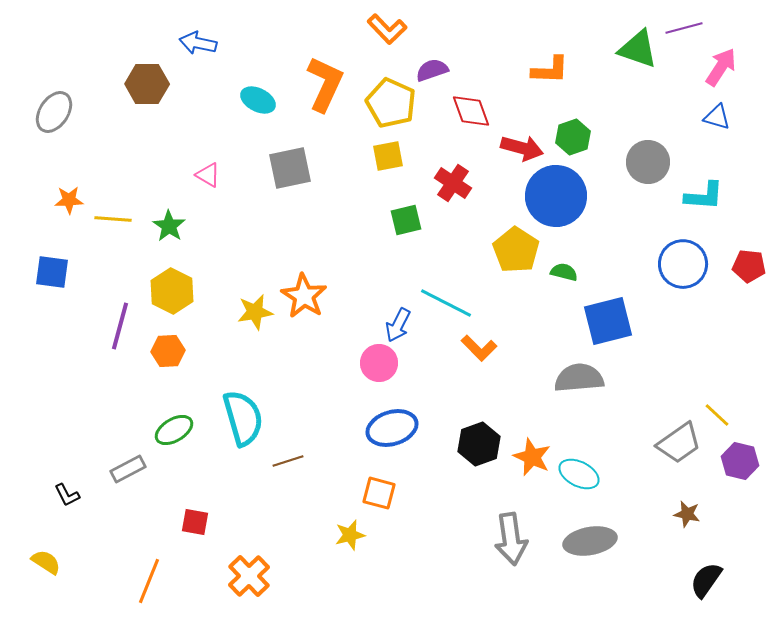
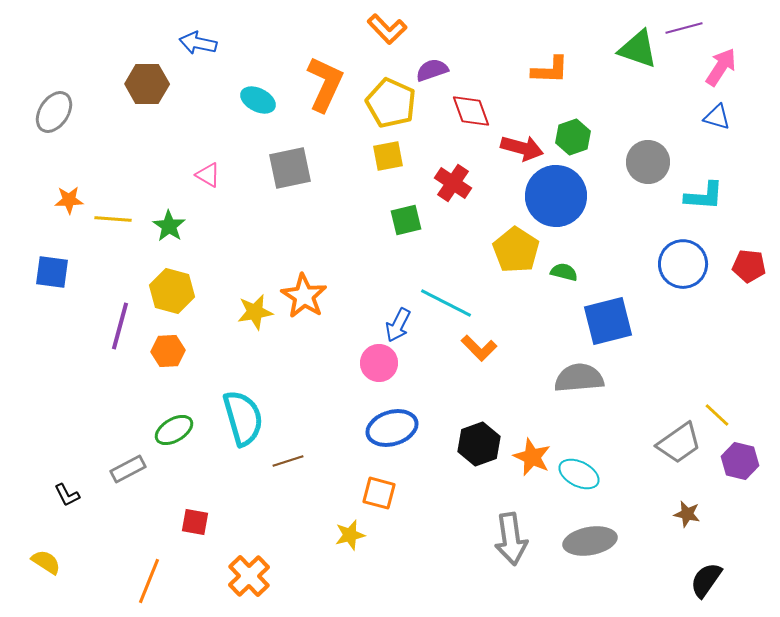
yellow hexagon at (172, 291): rotated 12 degrees counterclockwise
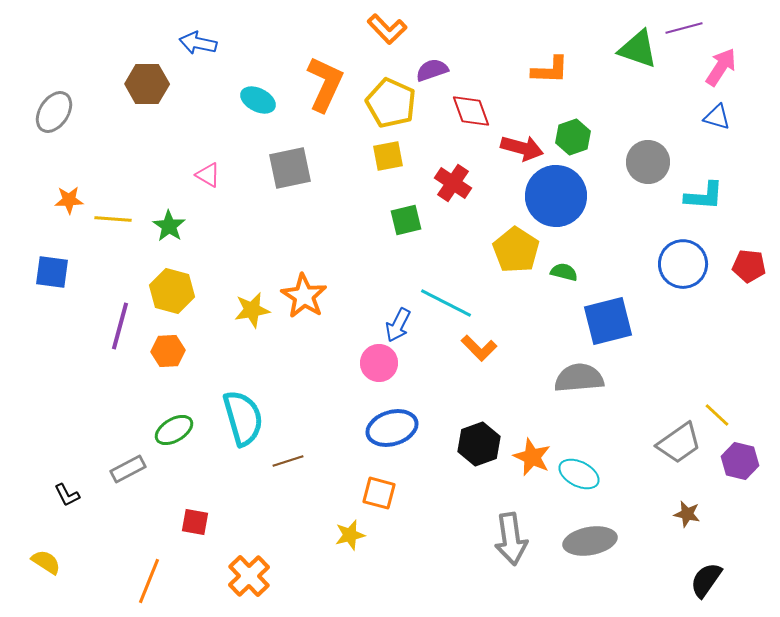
yellow star at (255, 312): moved 3 px left, 2 px up
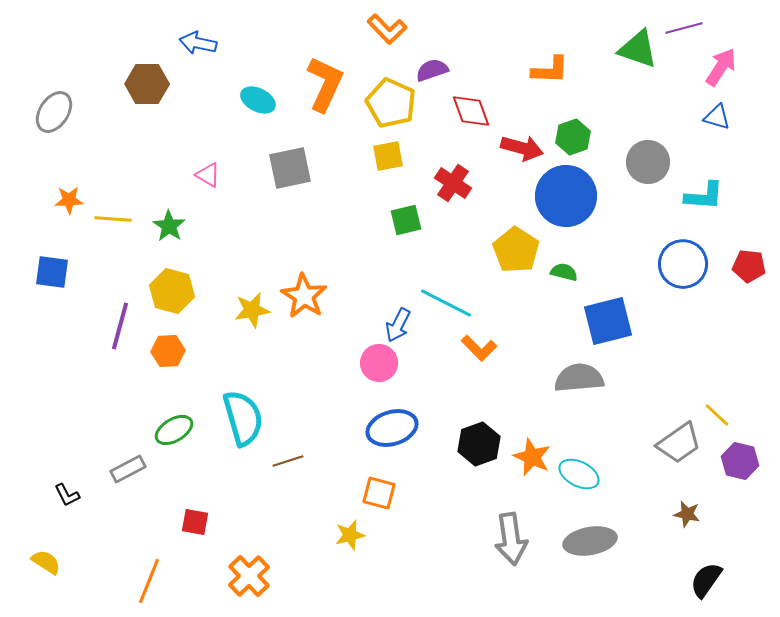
blue circle at (556, 196): moved 10 px right
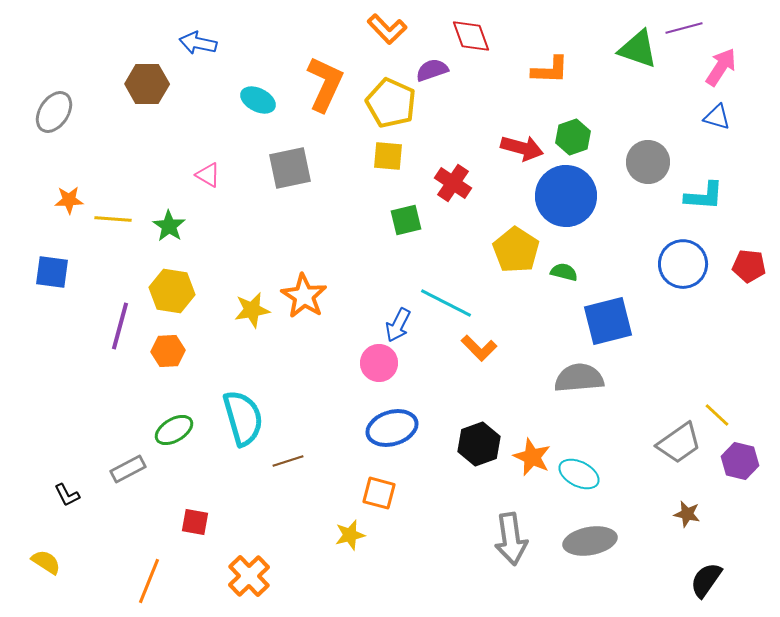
red diamond at (471, 111): moved 75 px up
yellow square at (388, 156): rotated 16 degrees clockwise
yellow hexagon at (172, 291): rotated 6 degrees counterclockwise
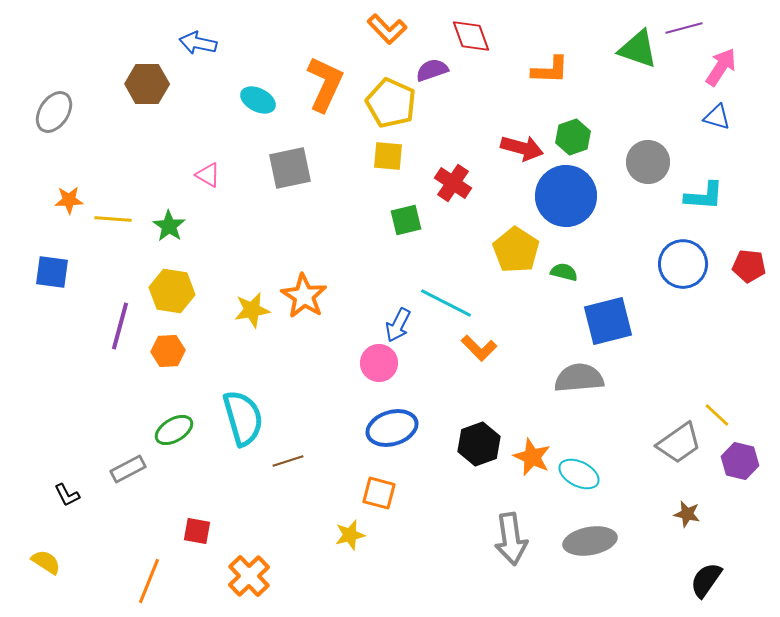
red square at (195, 522): moved 2 px right, 9 px down
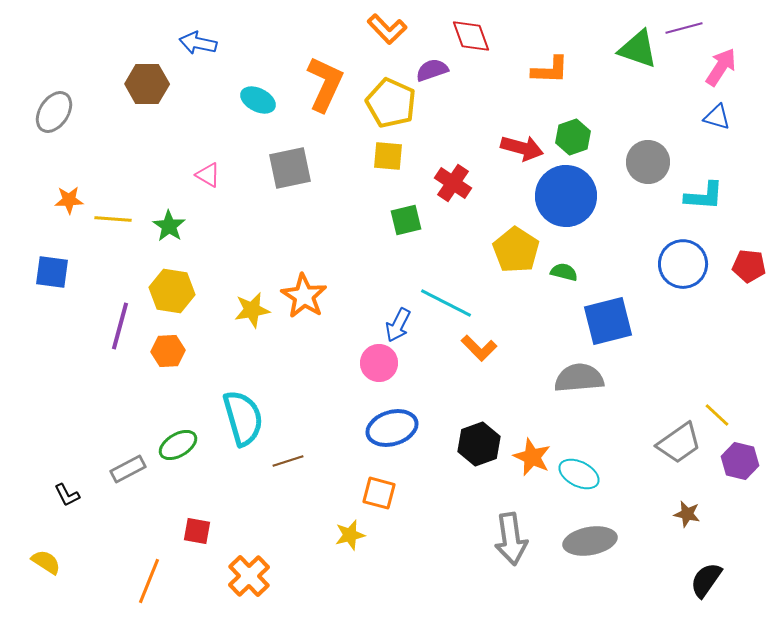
green ellipse at (174, 430): moved 4 px right, 15 px down
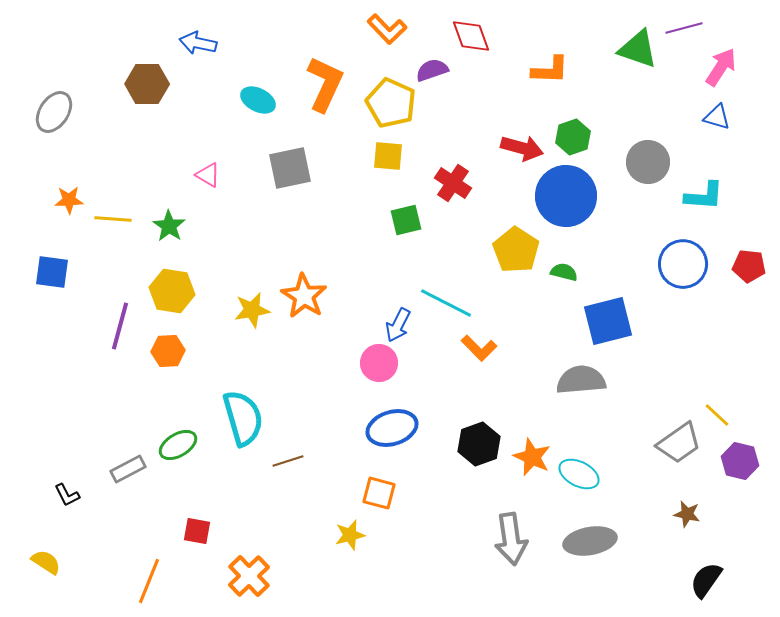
gray semicircle at (579, 378): moved 2 px right, 2 px down
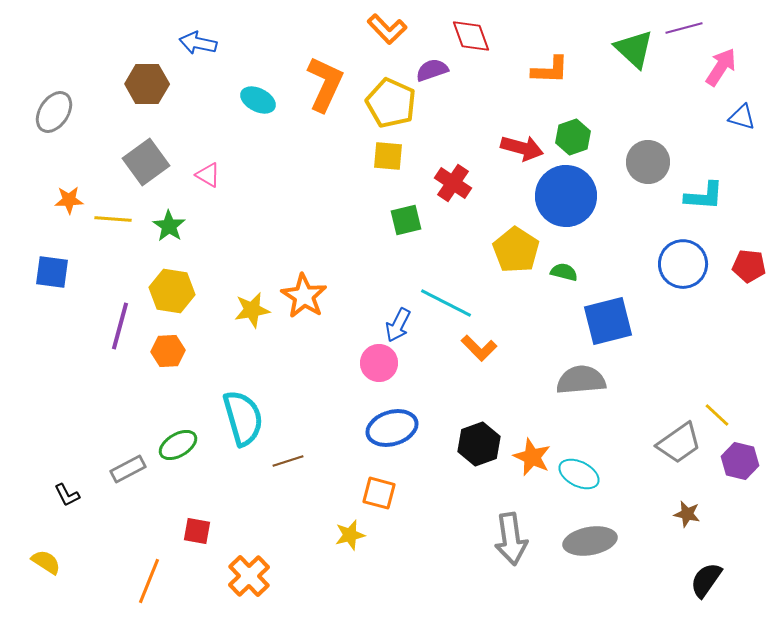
green triangle at (638, 49): moved 4 px left; rotated 24 degrees clockwise
blue triangle at (717, 117): moved 25 px right
gray square at (290, 168): moved 144 px left, 6 px up; rotated 24 degrees counterclockwise
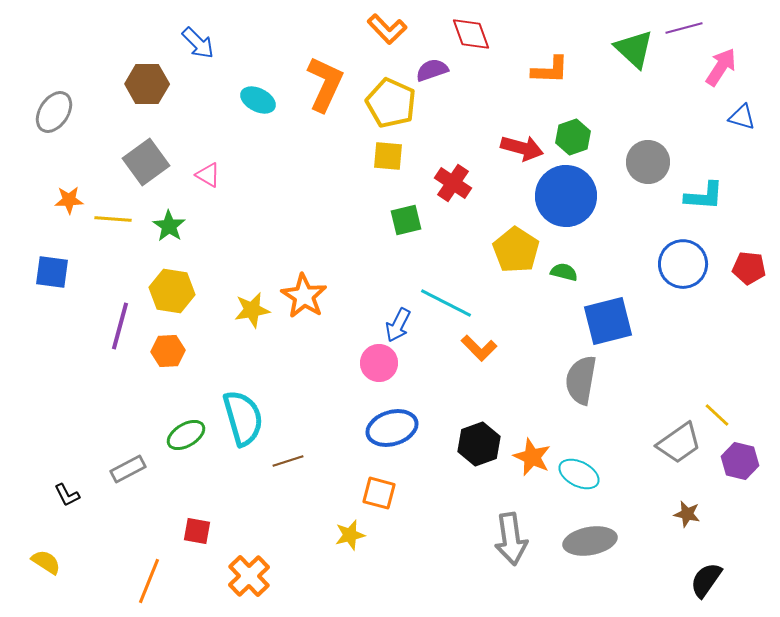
red diamond at (471, 36): moved 2 px up
blue arrow at (198, 43): rotated 147 degrees counterclockwise
red pentagon at (749, 266): moved 2 px down
gray semicircle at (581, 380): rotated 75 degrees counterclockwise
green ellipse at (178, 445): moved 8 px right, 10 px up
